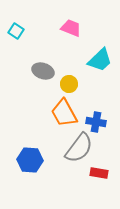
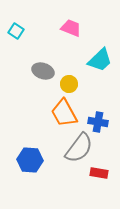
blue cross: moved 2 px right
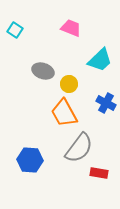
cyan square: moved 1 px left, 1 px up
blue cross: moved 8 px right, 19 px up; rotated 18 degrees clockwise
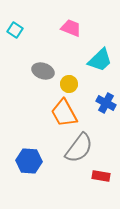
blue hexagon: moved 1 px left, 1 px down
red rectangle: moved 2 px right, 3 px down
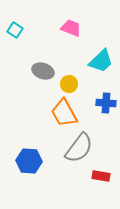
cyan trapezoid: moved 1 px right, 1 px down
blue cross: rotated 24 degrees counterclockwise
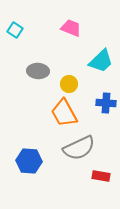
gray ellipse: moved 5 px left; rotated 15 degrees counterclockwise
gray semicircle: rotated 28 degrees clockwise
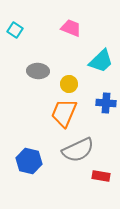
orange trapezoid: rotated 52 degrees clockwise
gray semicircle: moved 1 px left, 2 px down
blue hexagon: rotated 10 degrees clockwise
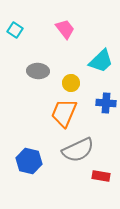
pink trapezoid: moved 6 px left, 1 px down; rotated 30 degrees clockwise
yellow circle: moved 2 px right, 1 px up
